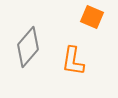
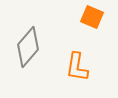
orange L-shape: moved 4 px right, 6 px down
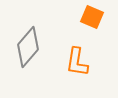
orange L-shape: moved 5 px up
